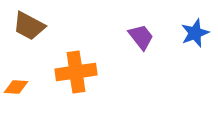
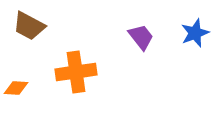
orange diamond: moved 1 px down
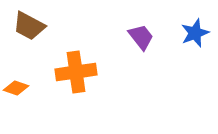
orange diamond: rotated 15 degrees clockwise
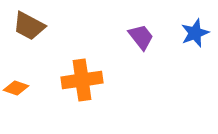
orange cross: moved 6 px right, 8 px down
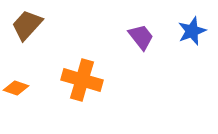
brown trapezoid: moved 2 px left, 1 px up; rotated 104 degrees clockwise
blue star: moved 3 px left, 2 px up
orange cross: rotated 24 degrees clockwise
